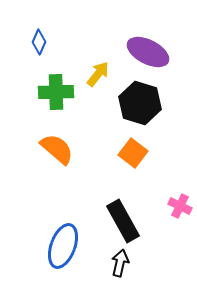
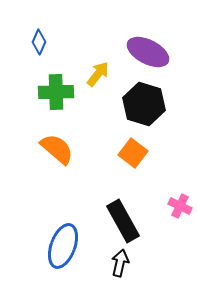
black hexagon: moved 4 px right, 1 px down
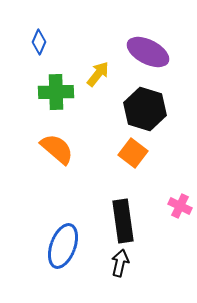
black hexagon: moved 1 px right, 5 px down
black rectangle: rotated 21 degrees clockwise
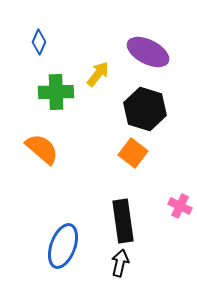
orange semicircle: moved 15 px left
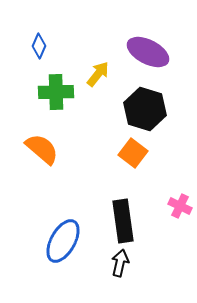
blue diamond: moved 4 px down
blue ellipse: moved 5 px up; rotated 9 degrees clockwise
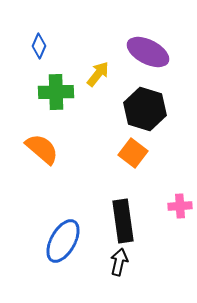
pink cross: rotated 30 degrees counterclockwise
black arrow: moved 1 px left, 1 px up
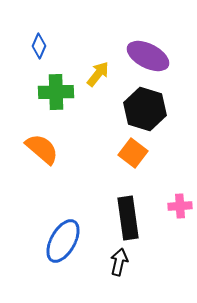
purple ellipse: moved 4 px down
black rectangle: moved 5 px right, 3 px up
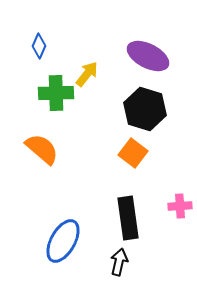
yellow arrow: moved 11 px left
green cross: moved 1 px down
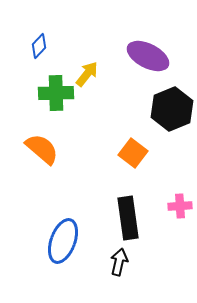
blue diamond: rotated 20 degrees clockwise
black hexagon: moved 27 px right; rotated 21 degrees clockwise
blue ellipse: rotated 9 degrees counterclockwise
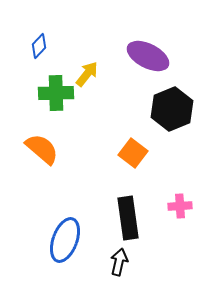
blue ellipse: moved 2 px right, 1 px up
